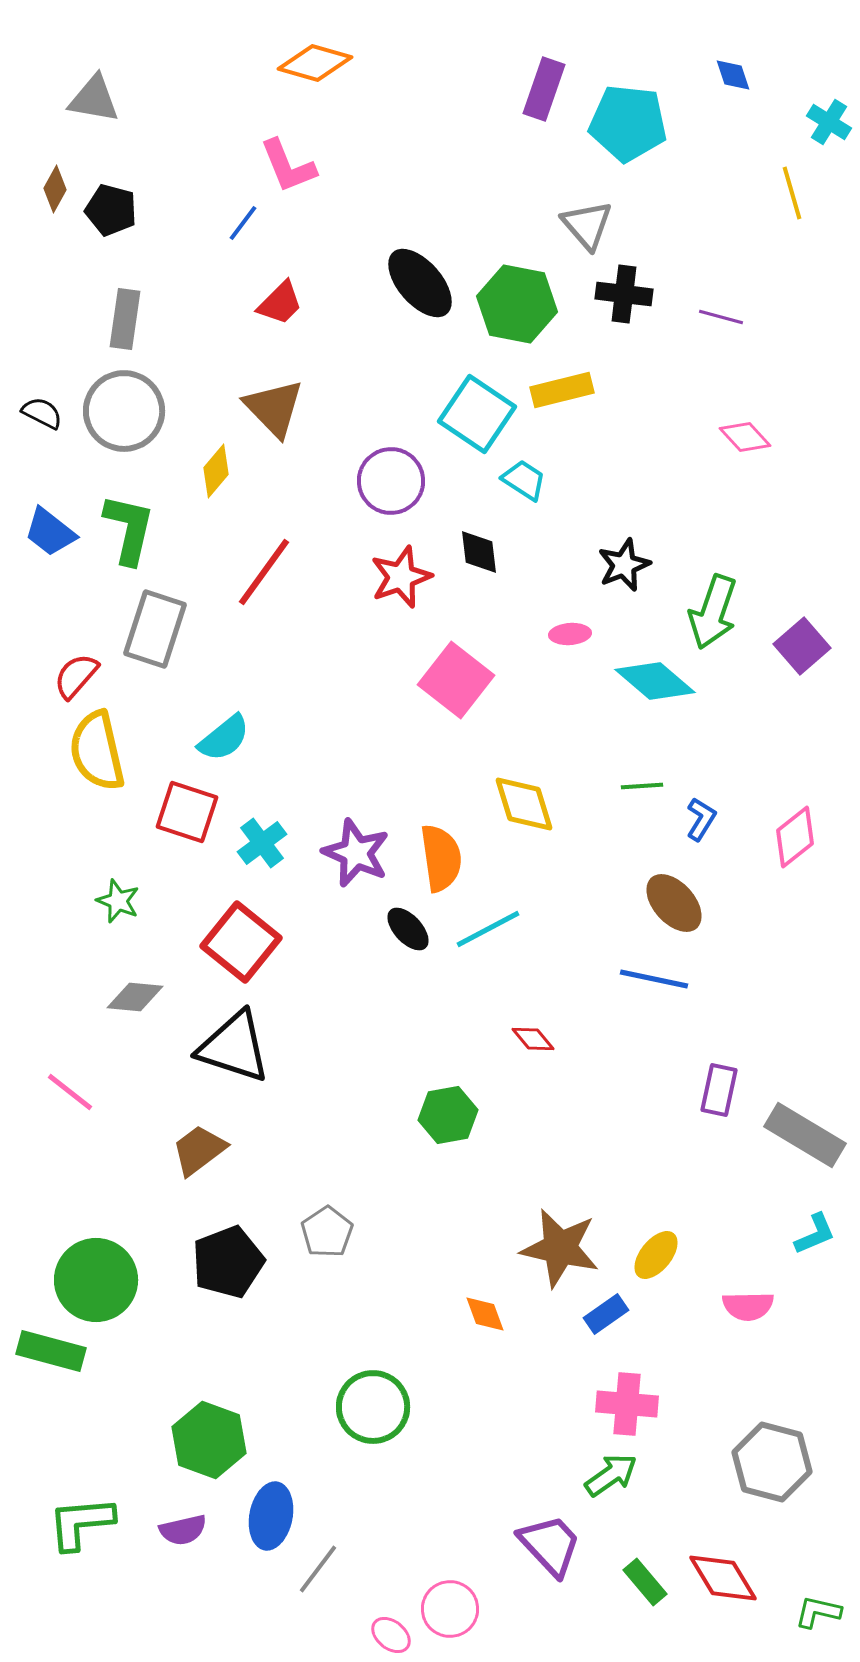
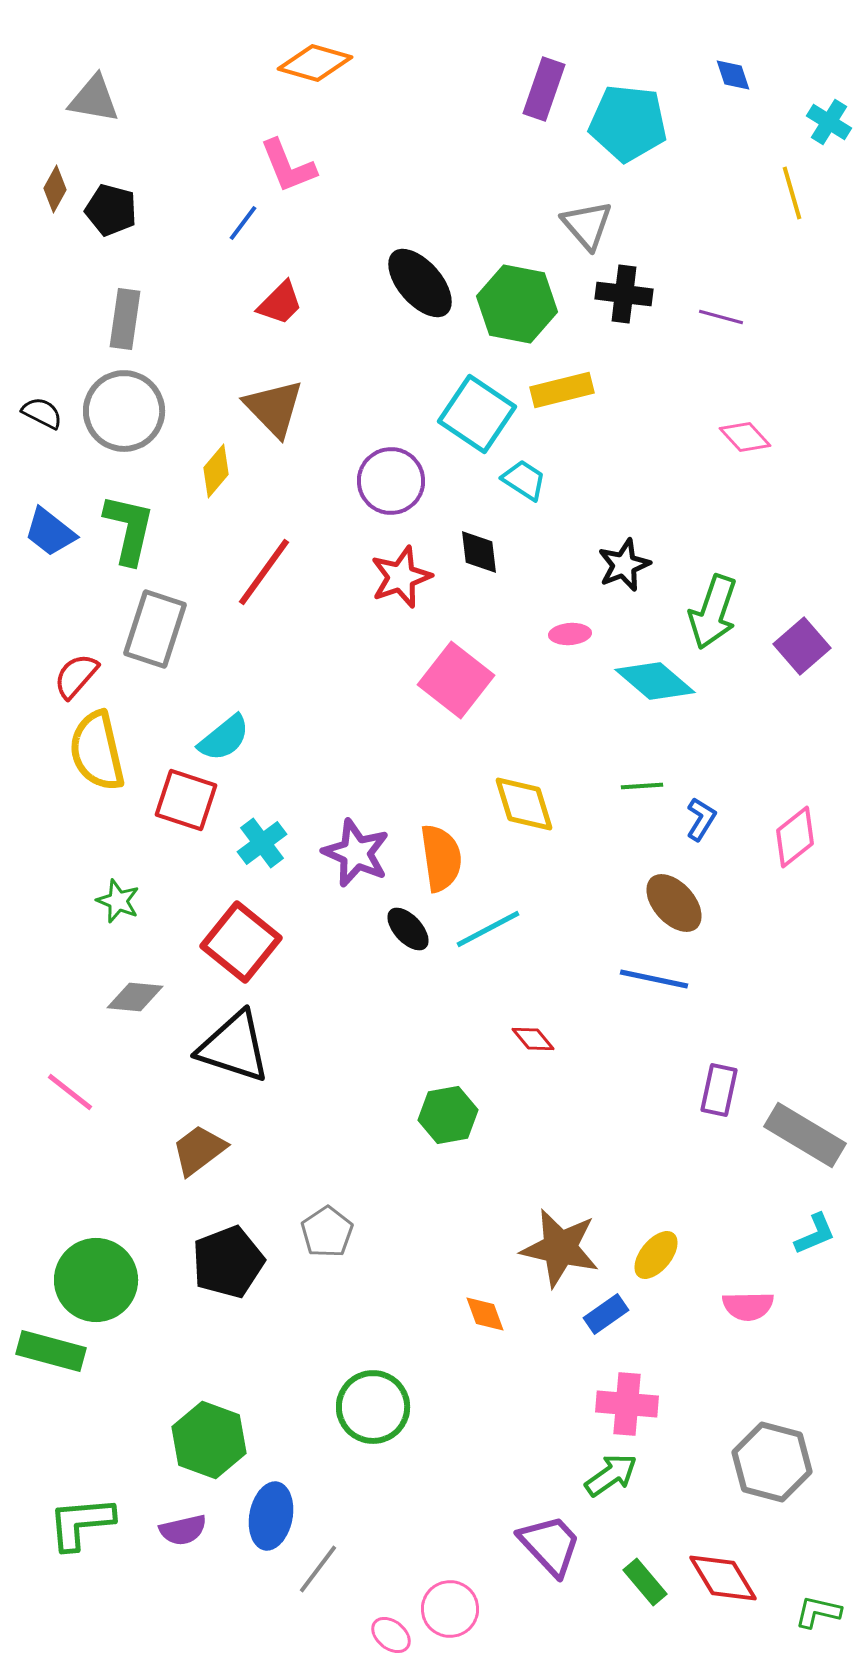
red square at (187, 812): moved 1 px left, 12 px up
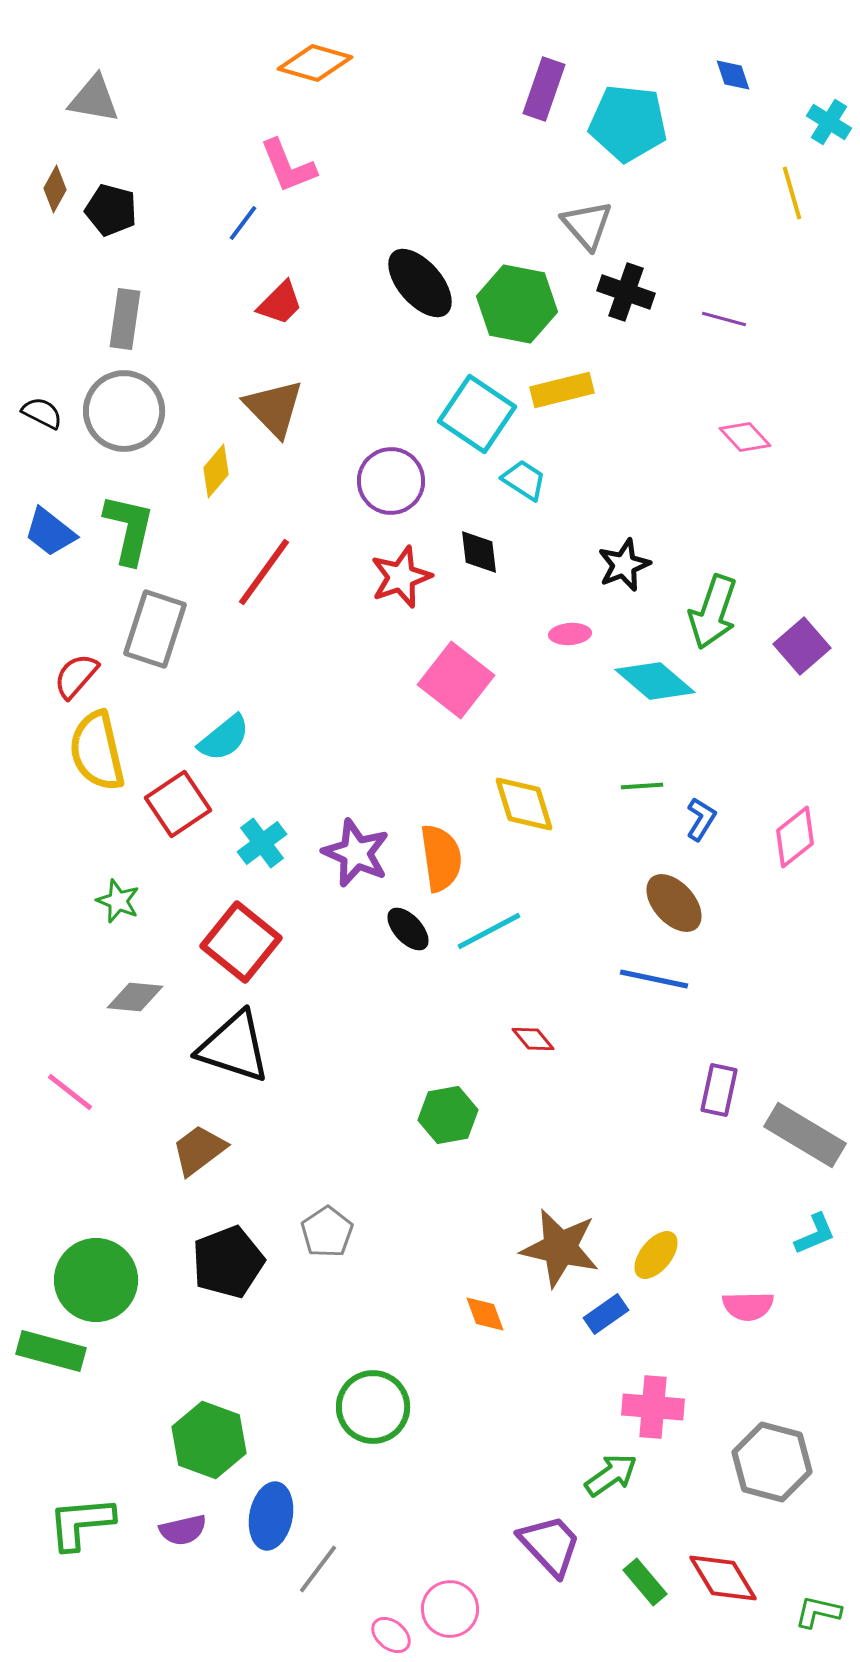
black cross at (624, 294): moved 2 px right, 2 px up; rotated 12 degrees clockwise
purple line at (721, 317): moved 3 px right, 2 px down
red square at (186, 800): moved 8 px left, 4 px down; rotated 38 degrees clockwise
cyan line at (488, 929): moved 1 px right, 2 px down
pink cross at (627, 1404): moved 26 px right, 3 px down
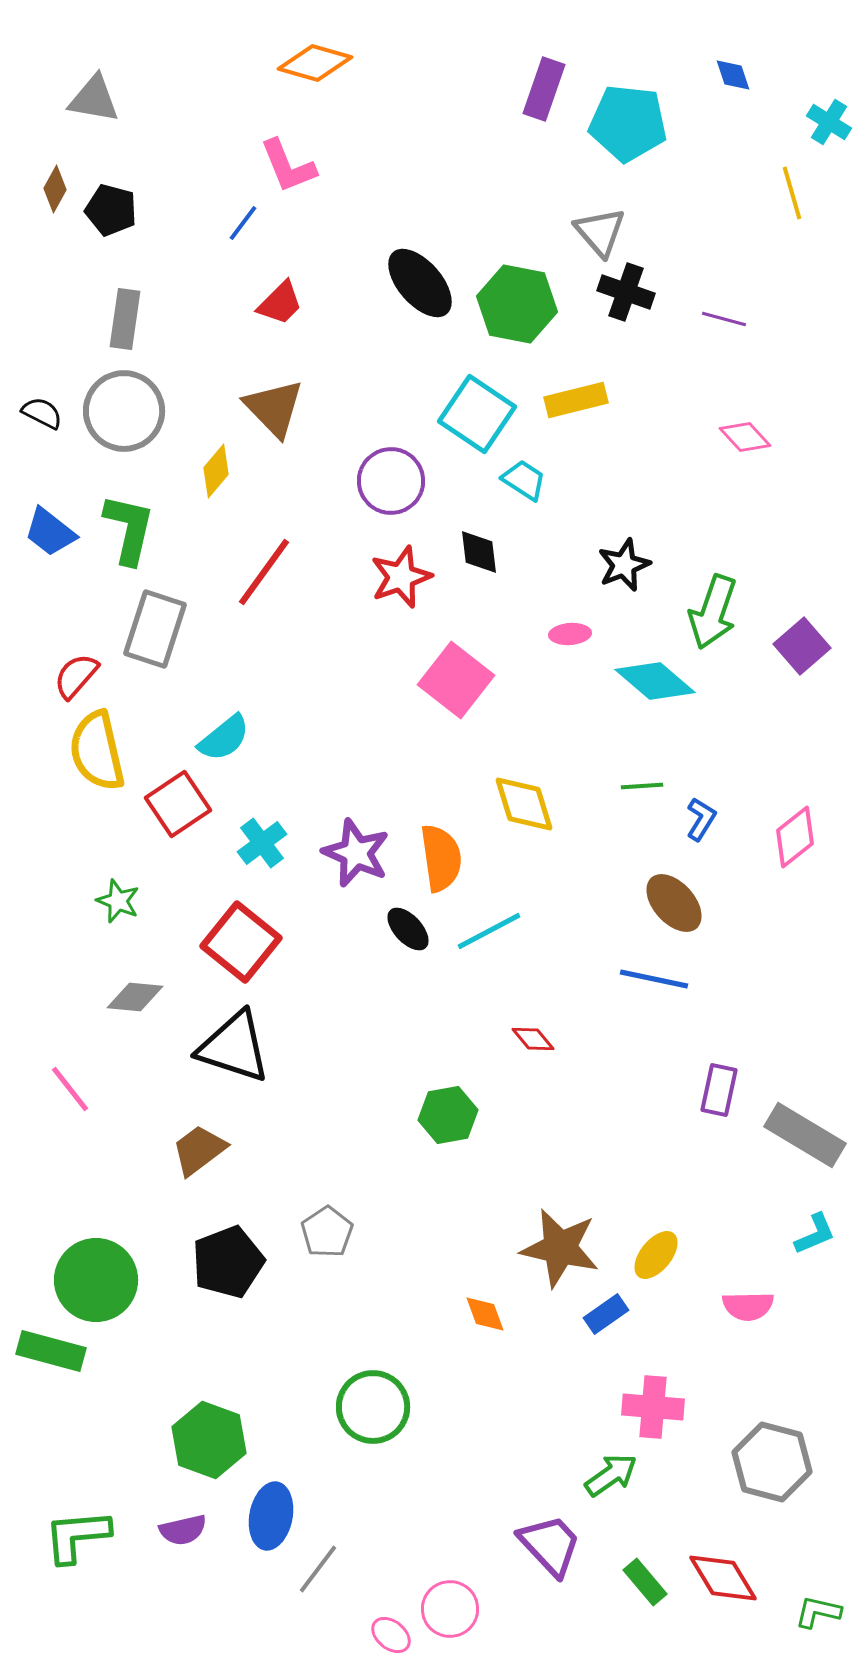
gray triangle at (587, 225): moved 13 px right, 7 px down
yellow rectangle at (562, 390): moved 14 px right, 10 px down
pink line at (70, 1092): moved 3 px up; rotated 14 degrees clockwise
green L-shape at (81, 1523): moved 4 px left, 13 px down
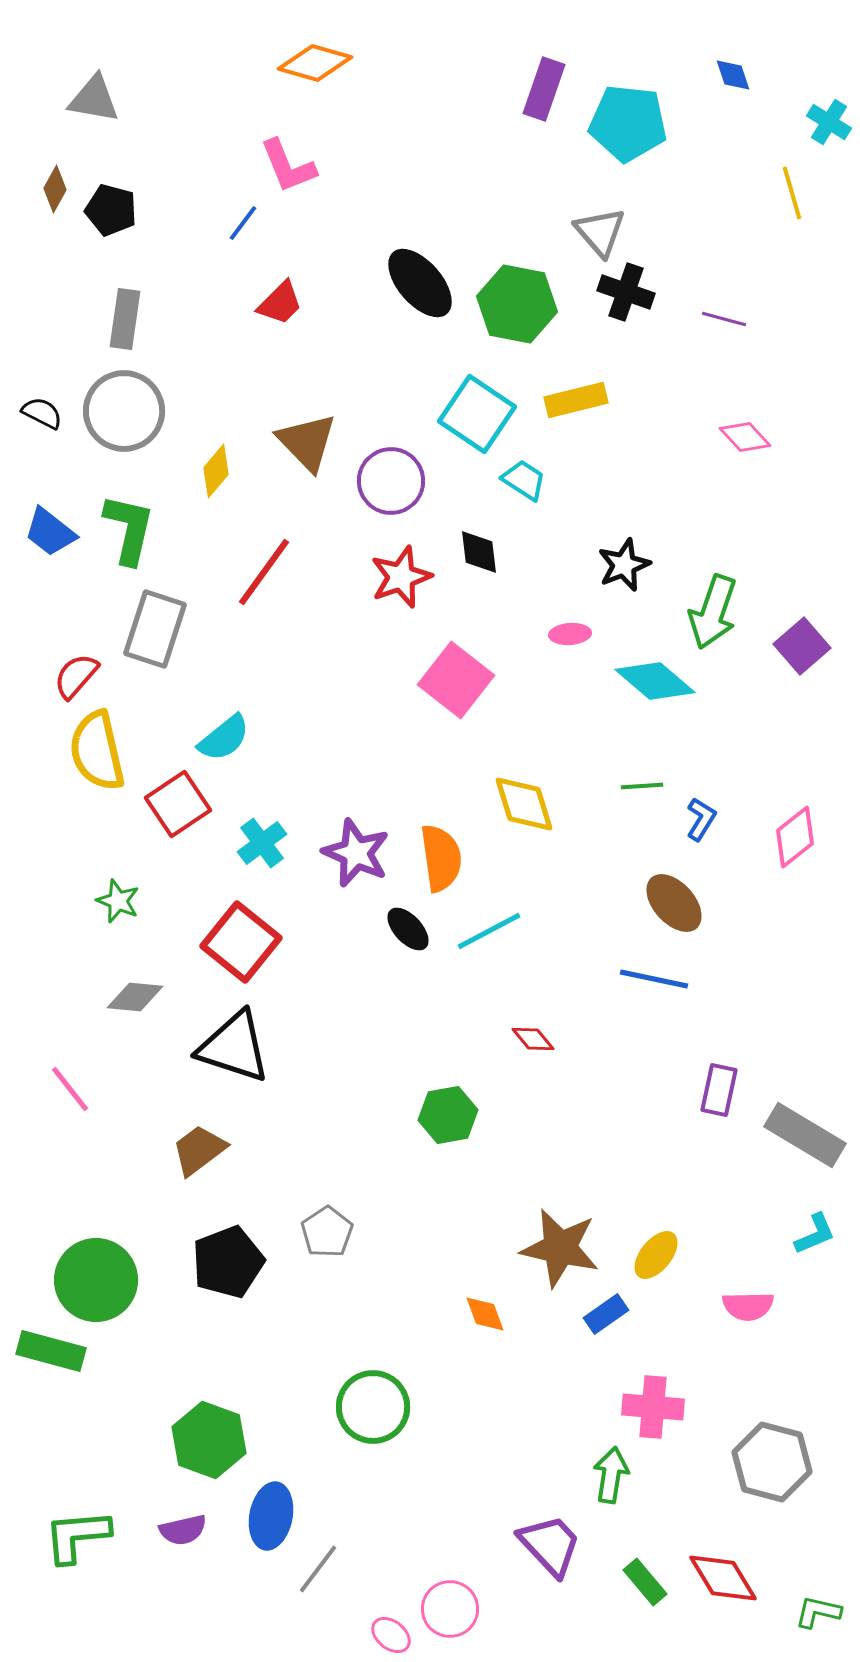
brown triangle at (274, 408): moved 33 px right, 34 px down
green arrow at (611, 1475): rotated 46 degrees counterclockwise
